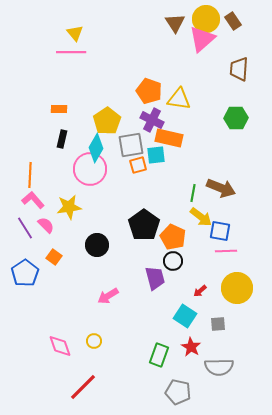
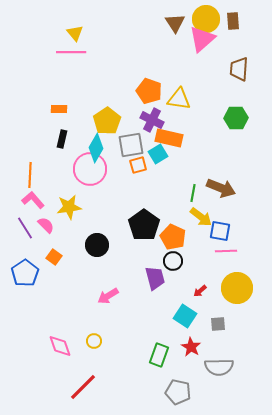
brown rectangle at (233, 21): rotated 30 degrees clockwise
cyan square at (156, 155): moved 2 px right, 1 px up; rotated 24 degrees counterclockwise
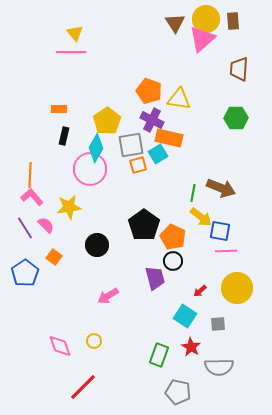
black rectangle at (62, 139): moved 2 px right, 3 px up
pink L-shape at (33, 200): moved 1 px left, 3 px up
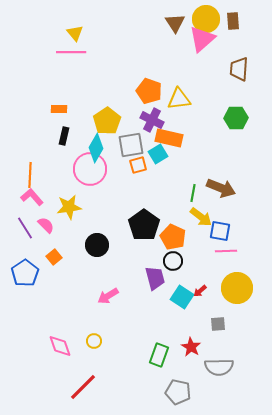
yellow triangle at (179, 99): rotated 15 degrees counterclockwise
orange square at (54, 257): rotated 14 degrees clockwise
cyan square at (185, 316): moved 3 px left, 19 px up
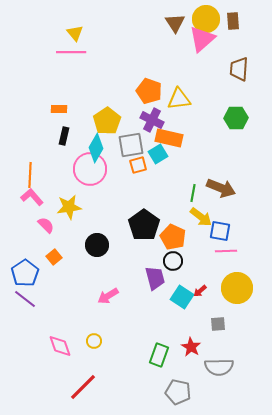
purple line at (25, 228): moved 71 px down; rotated 20 degrees counterclockwise
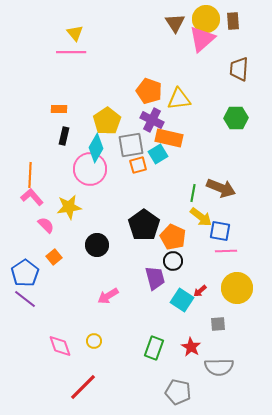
cyan square at (182, 297): moved 3 px down
green rectangle at (159, 355): moved 5 px left, 7 px up
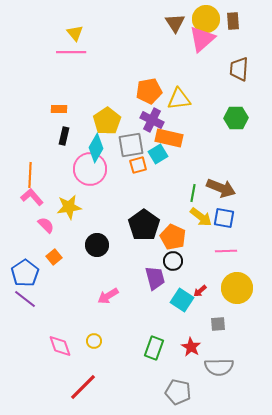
orange pentagon at (149, 91): rotated 30 degrees counterclockwise
blue square at (220, 231): moved 4 px right, 13 px up
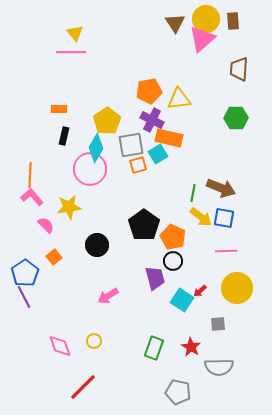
purple line at (25, 299): moved 1 px left, 2 px up; rotated 25 degrees clockwise
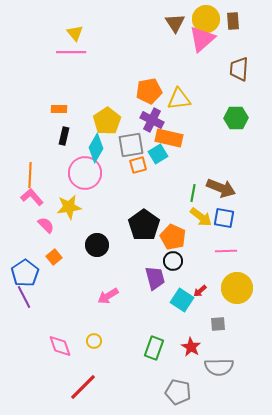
pink circle at (90, 169): moved 5 px left, 4 px down
